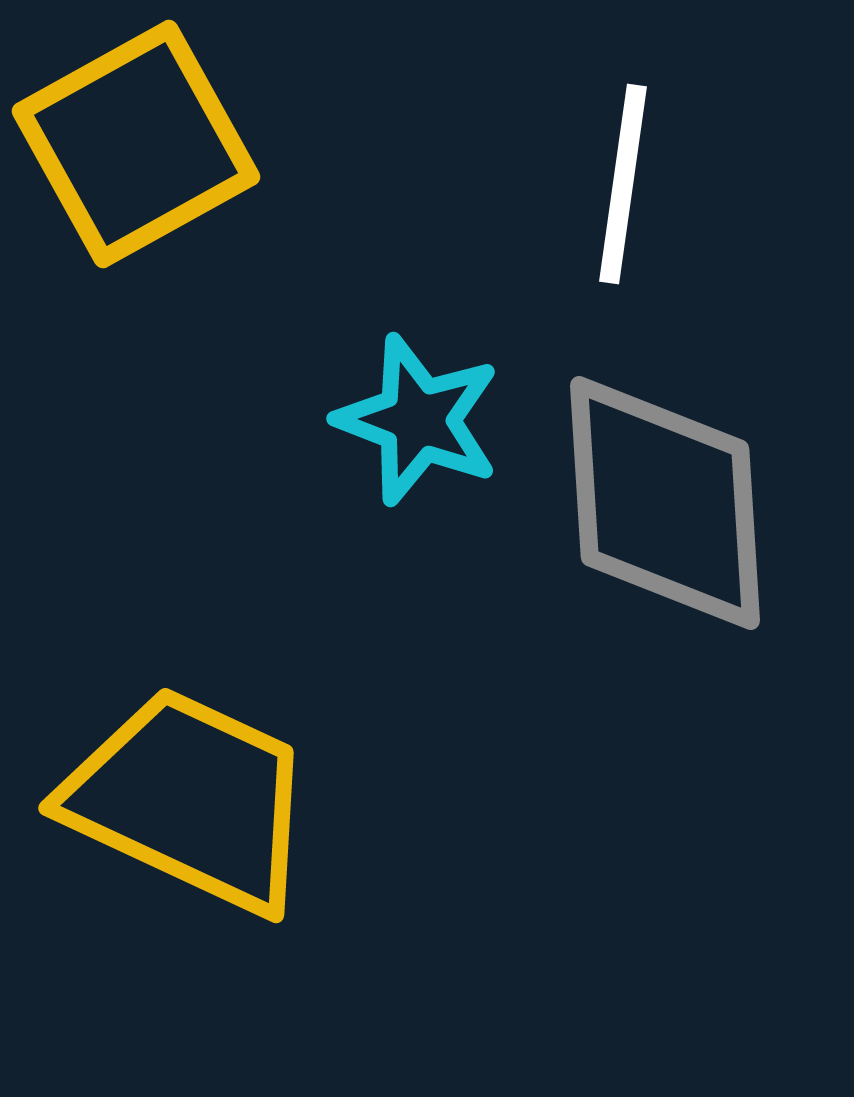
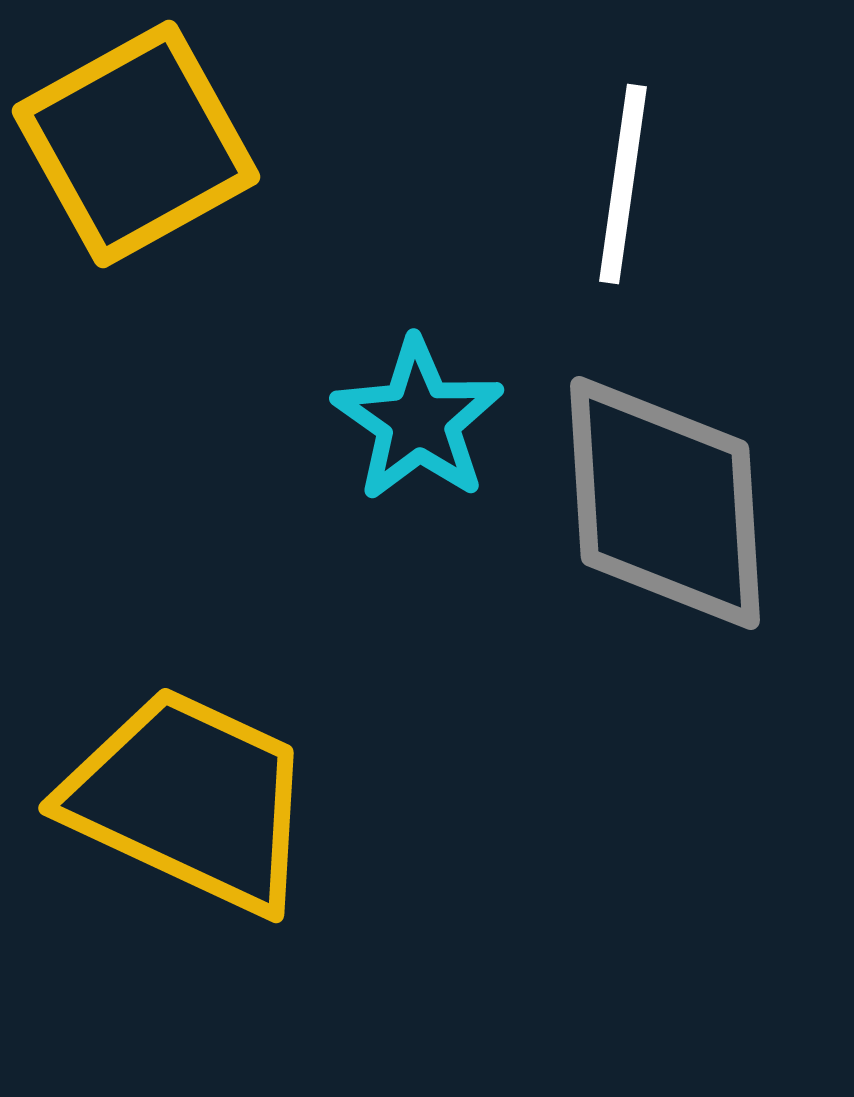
cyan star: rotated 14 degrees clockwise
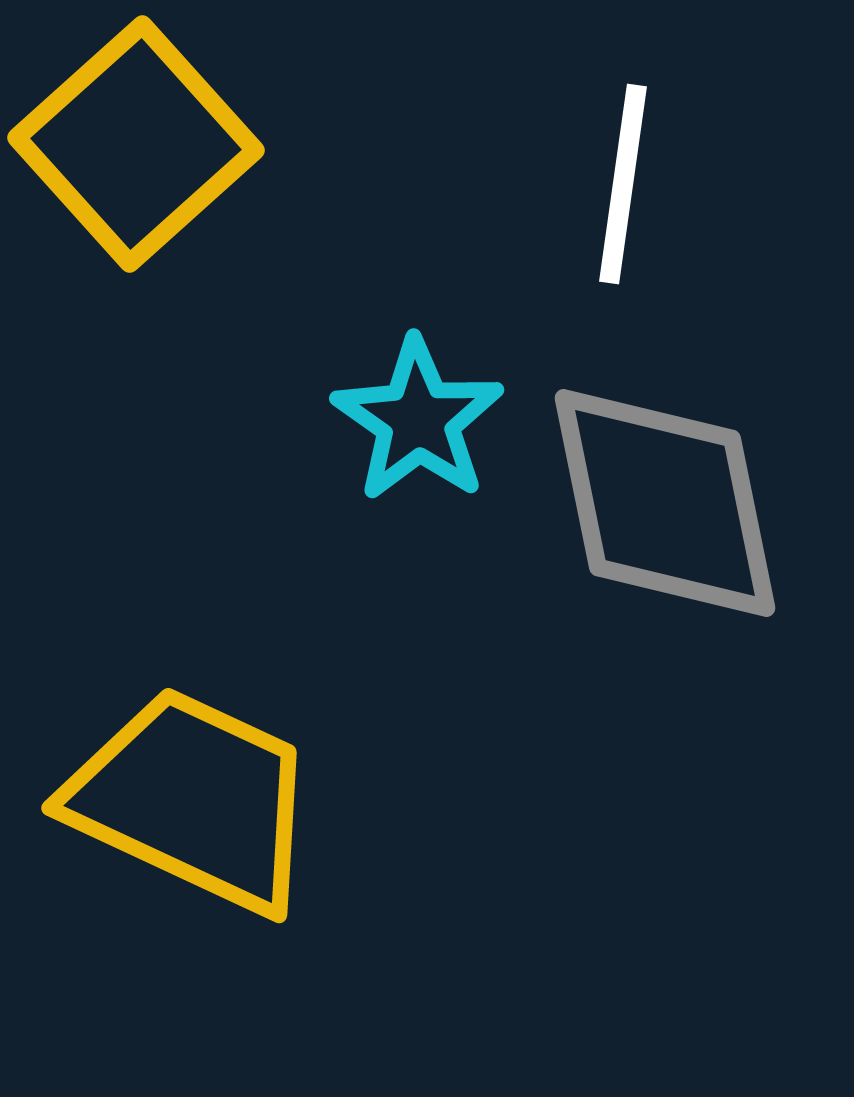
yellow square: rotated 13 degrees counterclockwise
gray diamond: rotated 8 degrees counterclockwise
yellow trapezoid: moved 3 px right
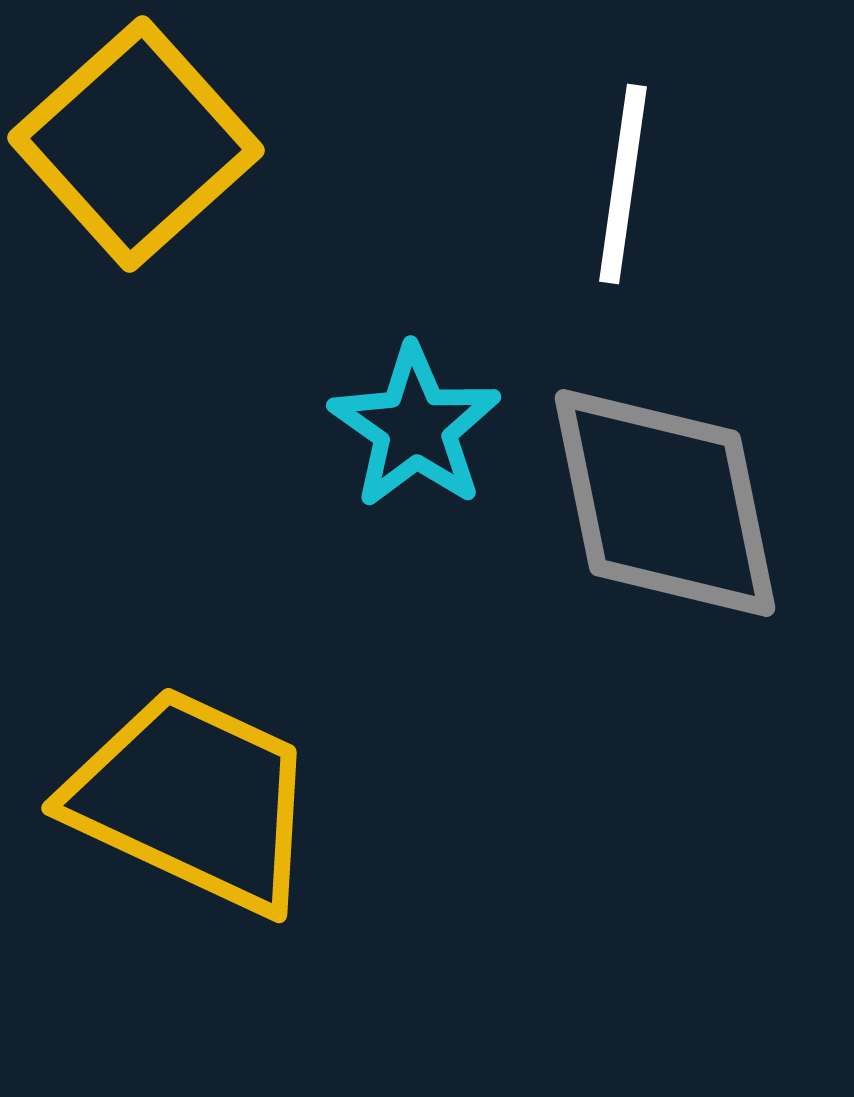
cyan star: moved 3 px left, 7 px down
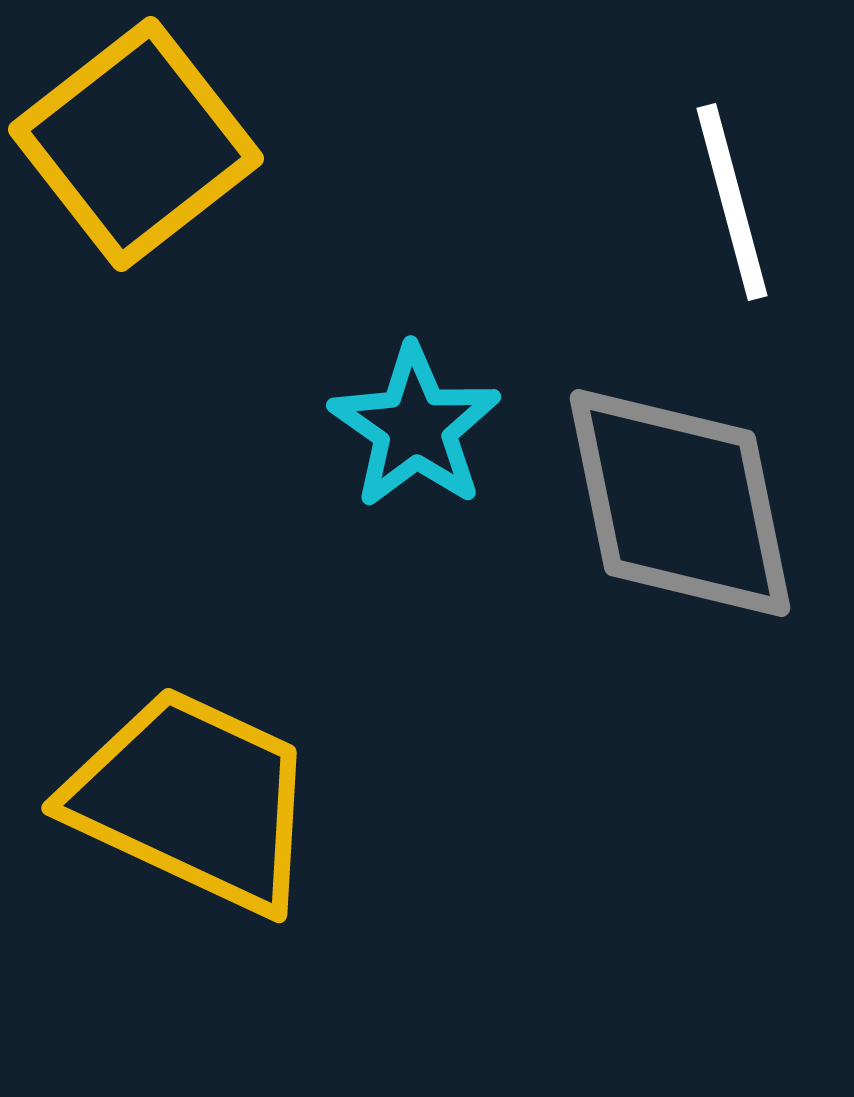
yellow square: rotated 4 degrees clockwise
white line: moved 109 px right, 18 px down; rotated 23 degrees counterclockwise
gray diamond: moved 15 px right
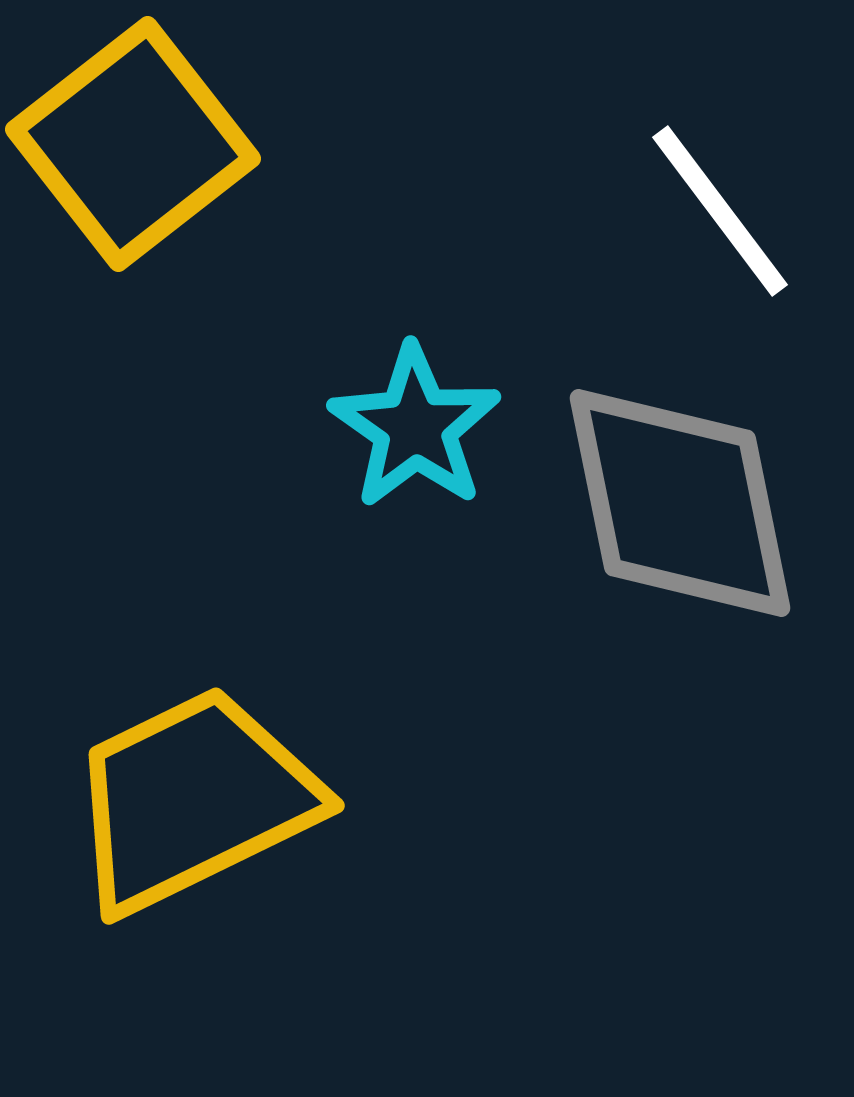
yellow square: moved 3 px left
white line: moved 12 px left, 9 px down; rotated 22 degrees counterclockwise
yellow trapezoid: rotated 51 degrees counterclockwise
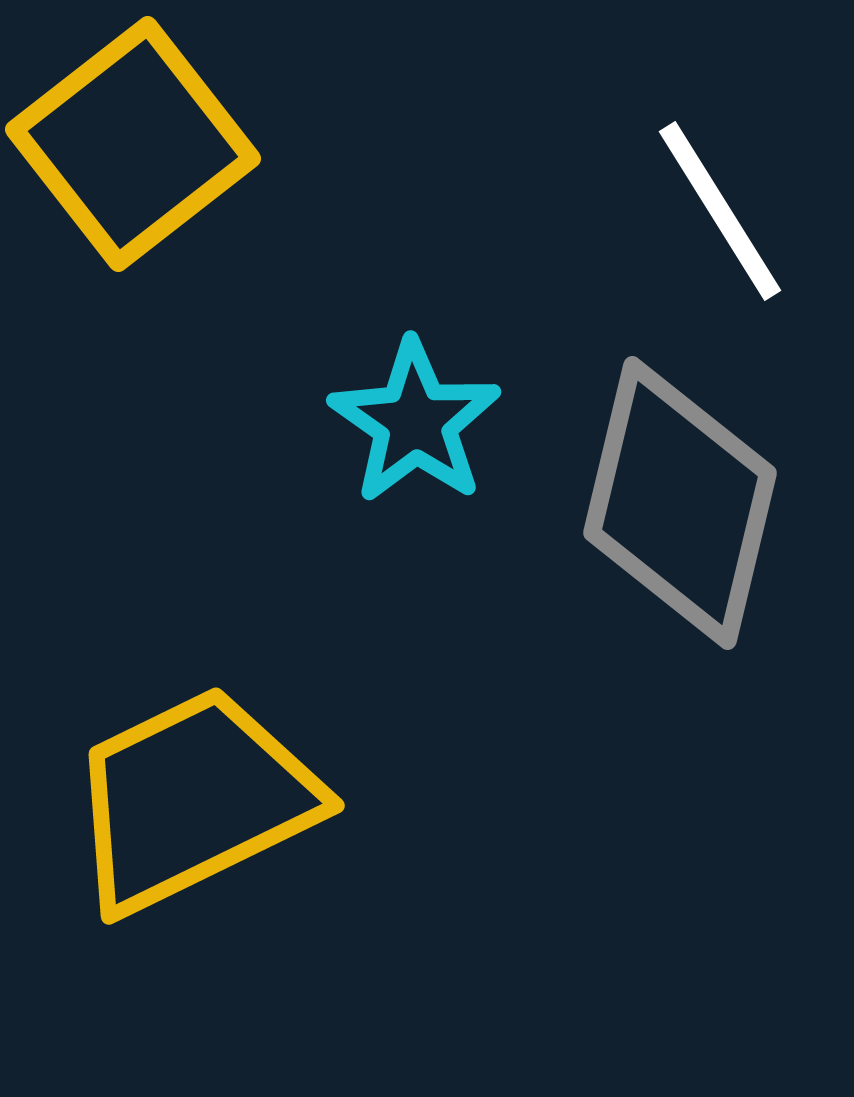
white line: rotated 5 degrees clockwise
cyan star: moved 5 px up
gray diamond: rotated 25 degrees clockwise
